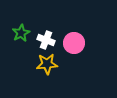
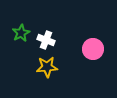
pink circle: moved 19 px right, 6 px down
yellow star: moved 3 px down
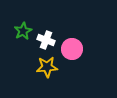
green star: moved 2 px right, 2 px up
pink circle: moved 21 px left
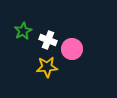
white cross: moved 2 px right
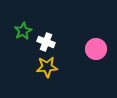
white cross: moved 2 px left, 2 px down
pink circle: moved 24 px right
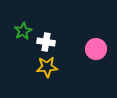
white cross: rotated 12 degrees counterclockwise
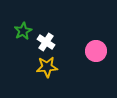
white cross: rotated 24 degrees clockwise
pink circle: moved 2 px down
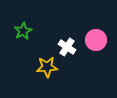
white cross: moved 21 px right, 5 px down
pink circle: moved 11 px up
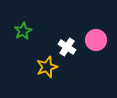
yellow star: rotated 15 degrees counterclockwise
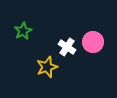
pink circle: moved 3 px left, 2 px down
